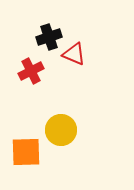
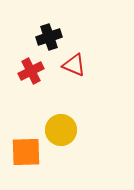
red triangle: moved 11 px down
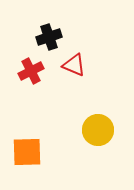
yellow circle: moved 37 px right
orange square: moved 1 px right
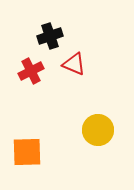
black cross: moved 1 px right, 1 px up
red triangle: moved 1 px up
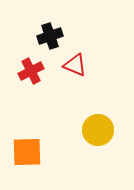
red triangle: moved 1 px right, 1 px down
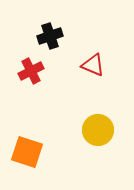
red triangle: moved 18 px right
orange square: rotated 20 degrees clockwise
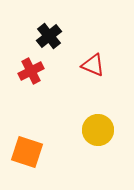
black cross: moved 1 px left; rotated 20 degrees counterclockwise
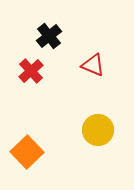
red cross: rotated 15 degrees counterclockwise
orange square: rotated 28 degrees clockwise
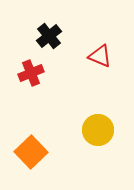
red triangle: moved 7 px right, 9 px up
red cross: moved 2 px down; rotated 20 degrees clockwise
orange square: moved 4 px right
